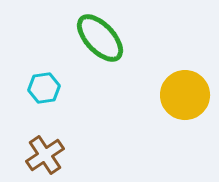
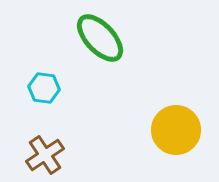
cyan hexagon: rotated 16 degrees clockwise
yellow circle: moved 9 px left, 35 px down
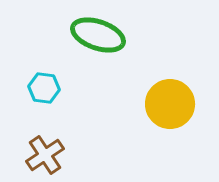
green ellipse: moved 2 px left, 3 px up; rotated 28 degrees counterclockwise
yellow circle: moved 6 px left, 26 px up
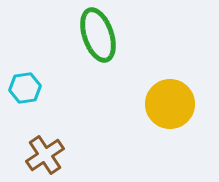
green ellipse: rotated 52 degrees clockwise
cyan hexagon: moved 19 px left; rotated 16 degrees counterclockwise
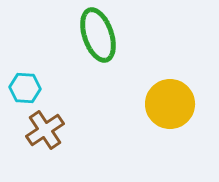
cyan hexagon: rotated 12 degrees clockwise
brown cross: moved 25 px up
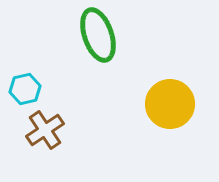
cyan hexagon: moved 1 px down; rotated 16 degrees counterclockwise
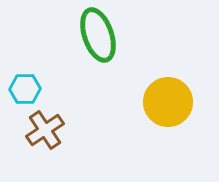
cyan hexagon: rotated 12 degrees clockwise
yellow circle: moved 2 px left, 2 px up
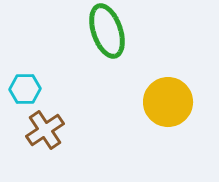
green ellipse: moved 9 px right, 4 px up
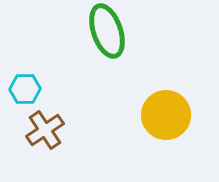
yellow circle: moved 2 px left, 13 px down
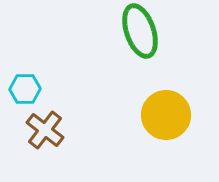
green ellipse: moved 33 px right
brown cross: rotated 18 degrees counterclockwise
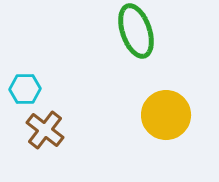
green ellipse: moved 4 px left
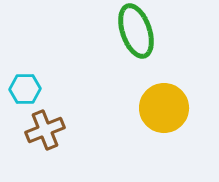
yellow circle: moved 2 px left, 7 px up
brown cross: rotated 30 degrees clockwise
